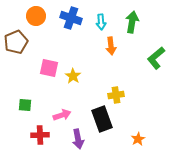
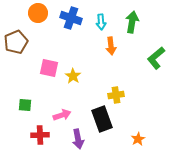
orange circle: moved 2 px right, 3 px up
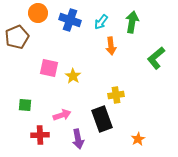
blue cross: moved 1 px left, 2 px down
cyan arrow: rotated 42 degrees clockwise
brown pentagon: moved 1 px right, 5 px up
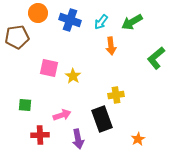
green arrow: rotated 130 degrees counterclockwise
brown pentagon: rotated 15 degrees clockwise
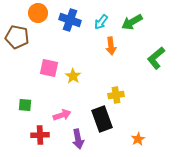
brown pentagon: rotated 20 degrees clockwise
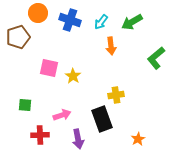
brown pentagon: moved 1 px right; rotated 30 degrees counterclockwise
